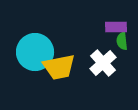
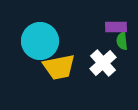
cyan circle: moved 5 px right, 11 px up
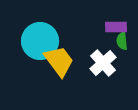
yellow trapezoid: moved 6 px up; rotated 116 degrees counterclockwise
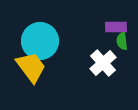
yellow trapezoid: moved 28 px left, 6 px down
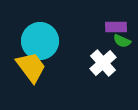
green semicircle: rotated 60 degrees counterclockwise
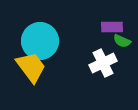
purple rectangle: moved 4 px left
white cross: rotated 16 degrees clockwise
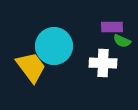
cyan circle: moved 14 px right, 5 px down
white cross: rotated 28 degrees clockwise
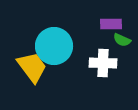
purple rectangle: moved 1 px left, 3 px up
green semicircle: moved 1 px up
yellow trapezoid: moved 1 px right
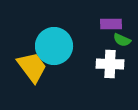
white cross: moved 7 px right, 1 px down
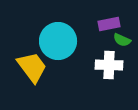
purple rectangle: moved 2 px left; rotated 10 degrees counterclockwise
cyan circle: moved 4 px right, 5 px up
white cross: moved 1 px left, 1 px down
